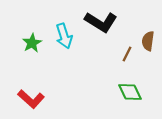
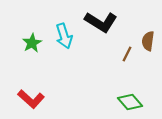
green diamond: moved 10 px down; rotated 15 degrees counterclockwise
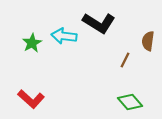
black L-shape: moved 2 px left, 1 px down
cyan arrow: rotated 115 degrees clockwise
brown line: moved 2 px left, 6 px down
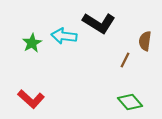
brown semicircle: moved 3 px left
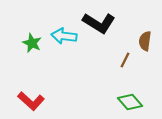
green star: rotated 18 degrees counterclockwise
red L-shape: moved 2 px down
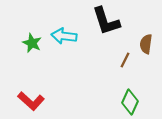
black L-shape: moved 7 px right, 2 px up; rotated 40 degrees clockwise
brown semicircle: moved 1 px right, 3 px down
green diamond: rotated 65 degrees clockwise
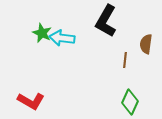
black L-shape: rotated 48 degrees clockwise
cyan arrow: moved 2 px left, 2 px down
green star: moved 10 px right, 10 px up
brown line: rotated 21 degrees counterclockwise
red L-shape: rotated 12 degrees counterclockwise
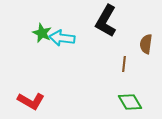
brown line: moved 1 px left, 4 px down
green diamond: rotated 55 degrees counterclockwise
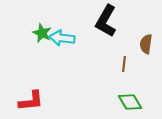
red L-shape: rotated 36 degrees counterclockwise
